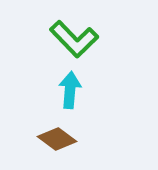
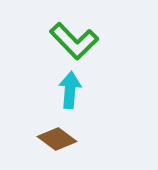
green L-shape: moved 2 px down
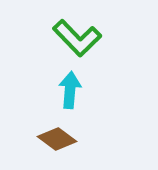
green L-shape: moved 3 px right, 3 px up
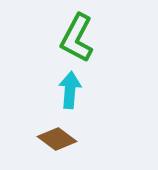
green L-shape: rotated 72 degrees clockwise
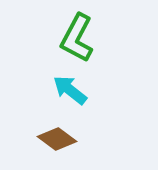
cyan arrow: rotated 57 degrees counterclockwise
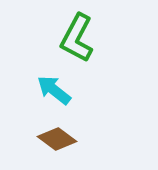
cyan arrow: moved 16 px left
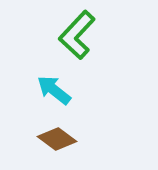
green L-shape: moved 3 px up; rotated 15 degrees clockwise
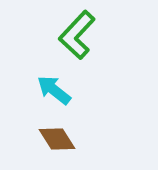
brown diamond: rotated 21 degrees clockwise
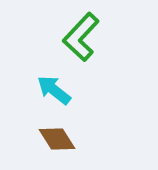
green L-shape: moved 4 px right, 2 px down
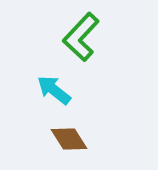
brown diamond: moved 12 px right
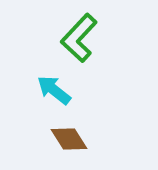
green L-shape: moved 2 px left, 1 px down
